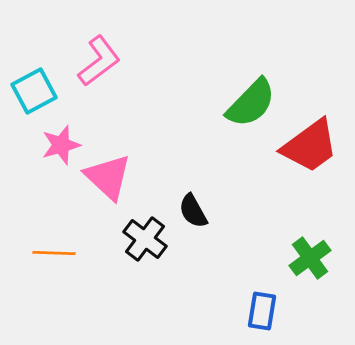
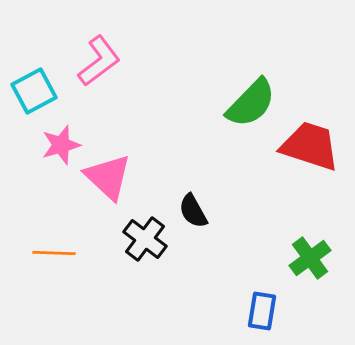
red trapezoid: rotated 126 degrees counterclockwise
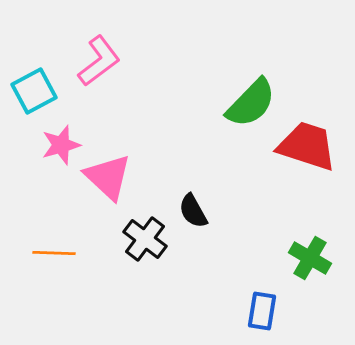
red trapezoid: moved 3 px left
green cross: rotated 24 degrees counterclockwise
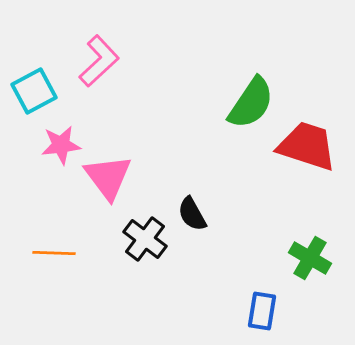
pink L-shape: rotated 6 degrees counterclockwise
green semicircle: rotated 10 degrees counterclockwise
pink star: rotated 9 degrees clockwise
pink triangle: rotated 10 degrees clockwise
black semicircle: moved 1 px left, 3 px down
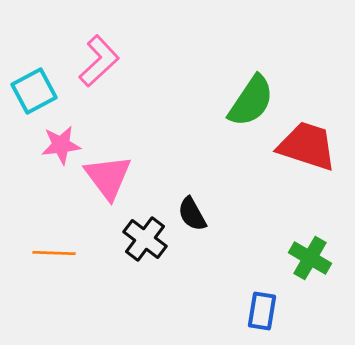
green semicircle: moved 2 px up
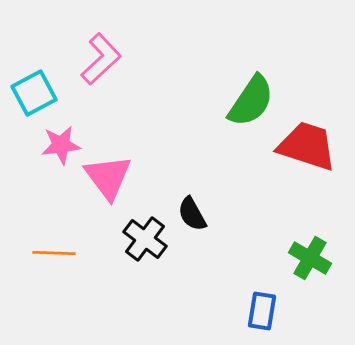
pink L-shape: moved 2 px right, 2 px up
cyan square: moved 2 px down
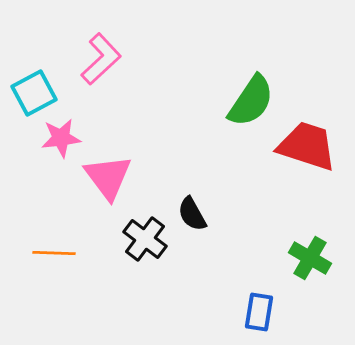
pink star: moved 7 px up
blue rectangle: moved 3 px left, 1 px down
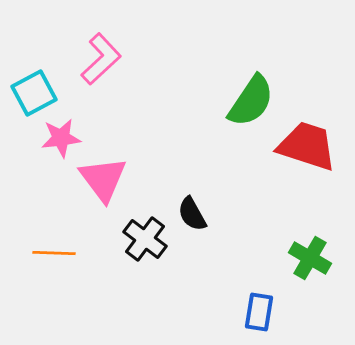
pink triangle: moved 5 px left, 2 px down
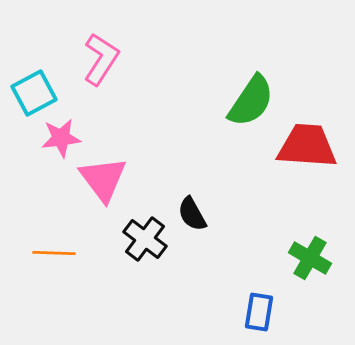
pink L-shape: rotated 14 degrees counterclockwise
red trapezoid: rotated 14 degrees counterclockwise
